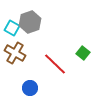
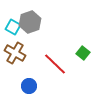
cyan square: moved 1 px right, 1 px up
blue circle: moved 1 px left, 2 px up
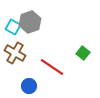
red line: moved 3 px left, 3 px down; rotated 10 degrees counterclockwise
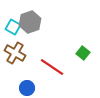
blue circle: moved 2 px left, 2 px down
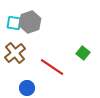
cyan square: moved 1 px right, 4 px up; rotated 21 degrees counterclockwise
brown cross: rotated 20 degrees clockwise
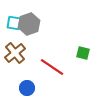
gray hexagon: moved 1 px left, 2 px down
green square: rotated 24 degrees counterclockwise
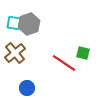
red line: moved 12 px right, 4 px up
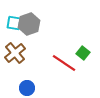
green square: rotated 24 degrees clockwise
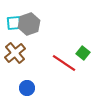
cyan square: rotated 14 degrees counterclockwise
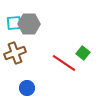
gray hexagon: rotated 20 degrees clockwise
brown cross: rotated 20 degrees clockwise
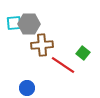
brown cross: moved 27 px right, 8 px up; rotated 15 degrees clockwise
red line: moved 1 px left, 2 px down
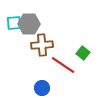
blue circle: moved 15 px right
